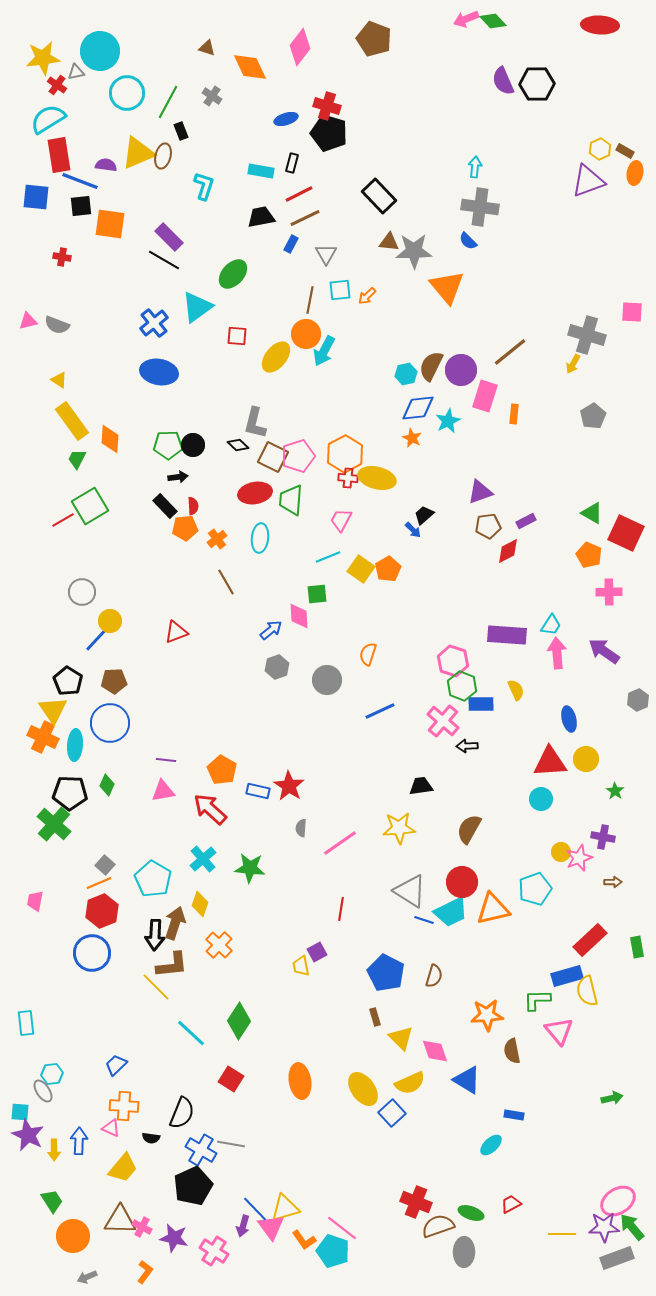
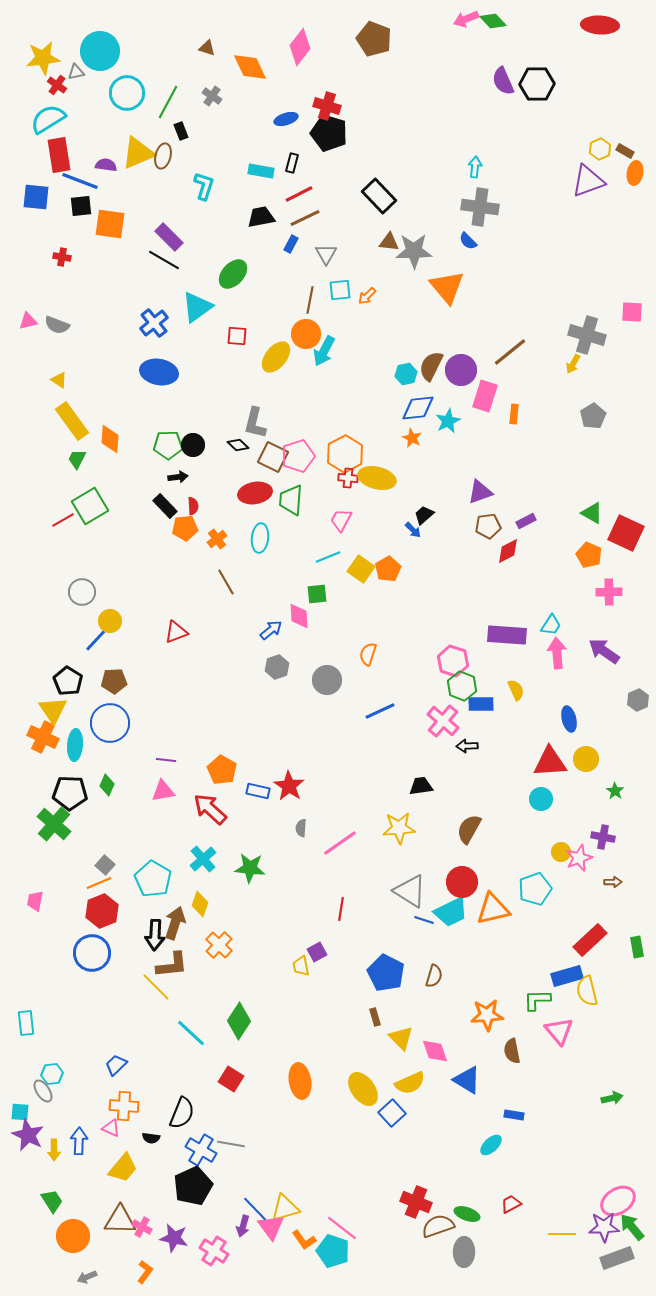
green ellipse at (471, 1213): moved 4 px left, 1 px down
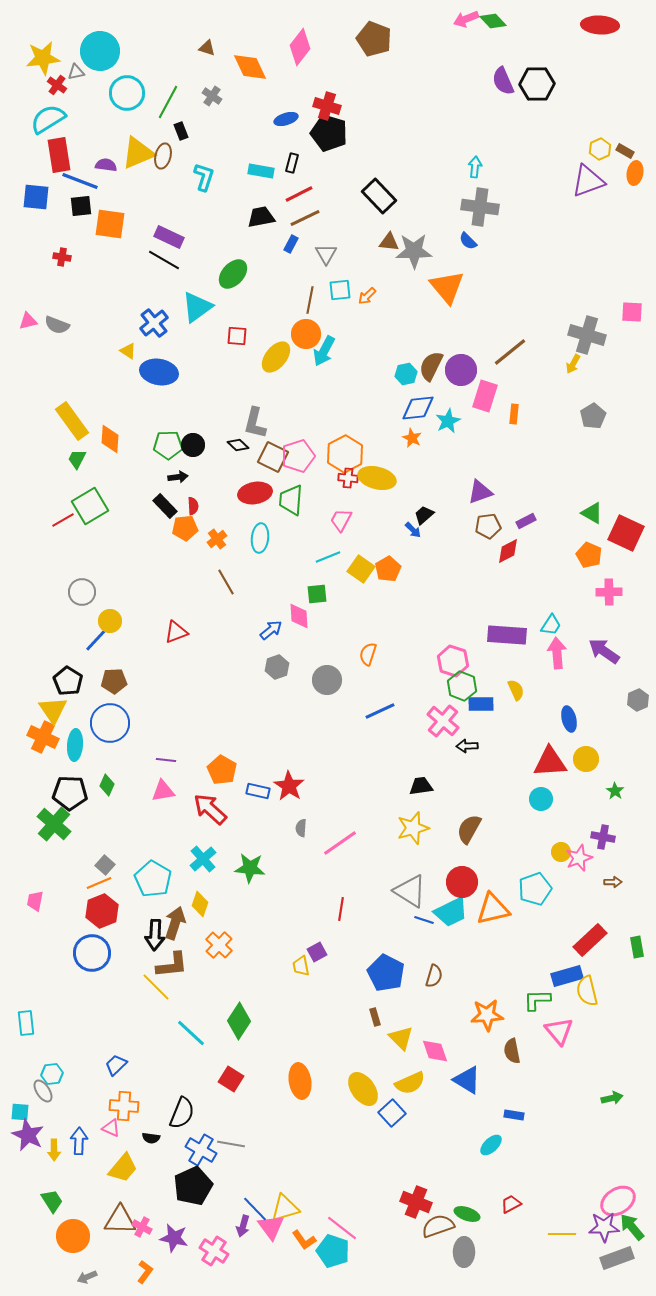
cyan L-shape at (204, 186): moved 9 px up
purple rectangle at (169, 237): rotated 20 degrees counterclockwise
yellow triangle at (59, 380): moved 69 px right, 29 px up
yellow star at (399, 828): moved 14 px right; rotated 12 degrees counterclockwise
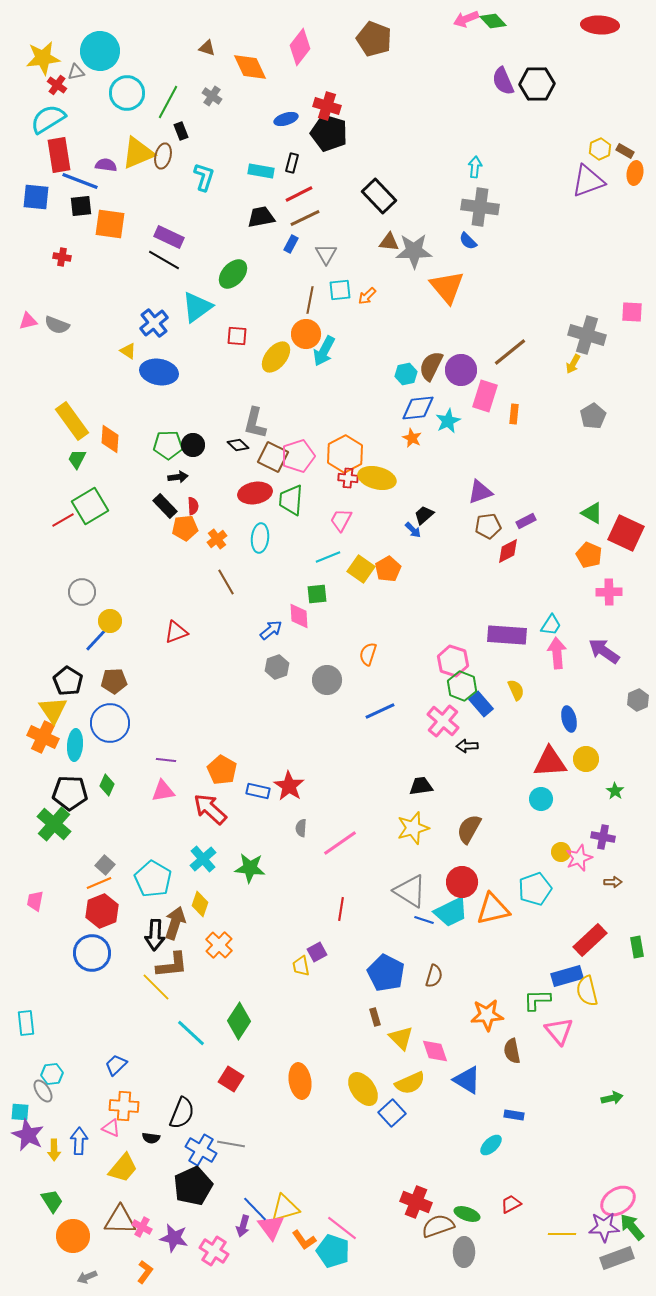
blue rectangle at (481, 704): rotated 50 degrees clockwise
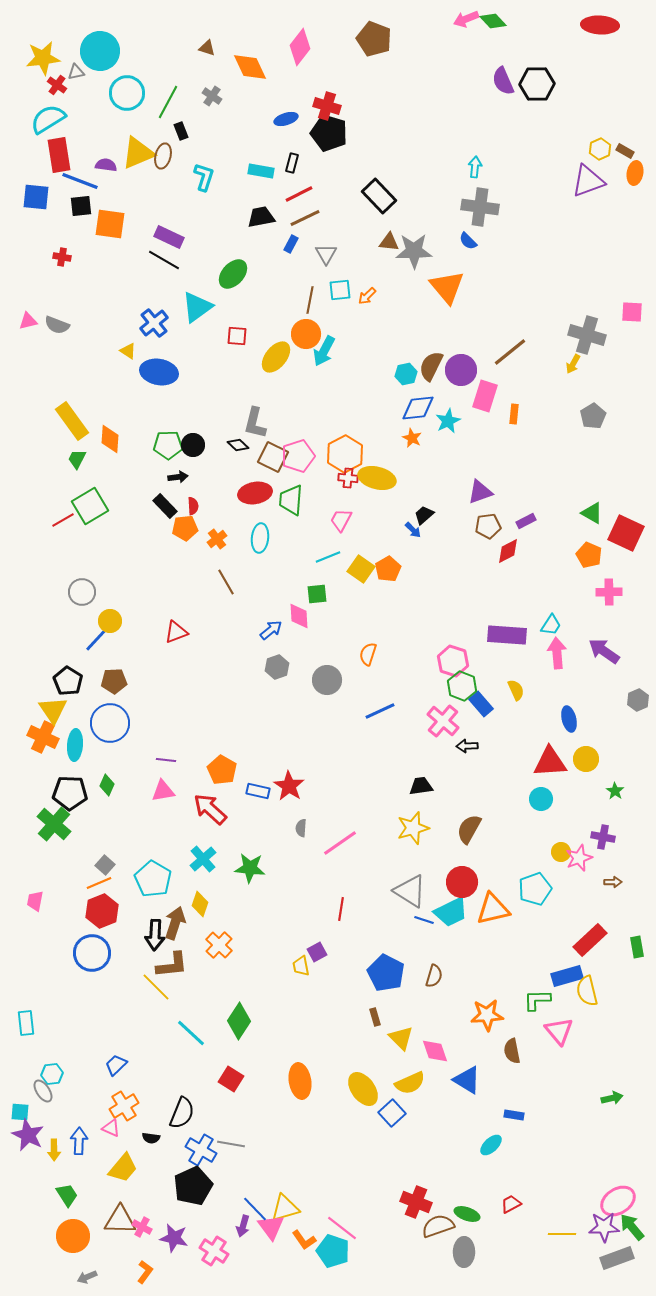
orange cross at (124, 1106): rotated 36 degrees counterclockwise
green trapezoid at (52, 1201): moved 15 px right, 6 px up
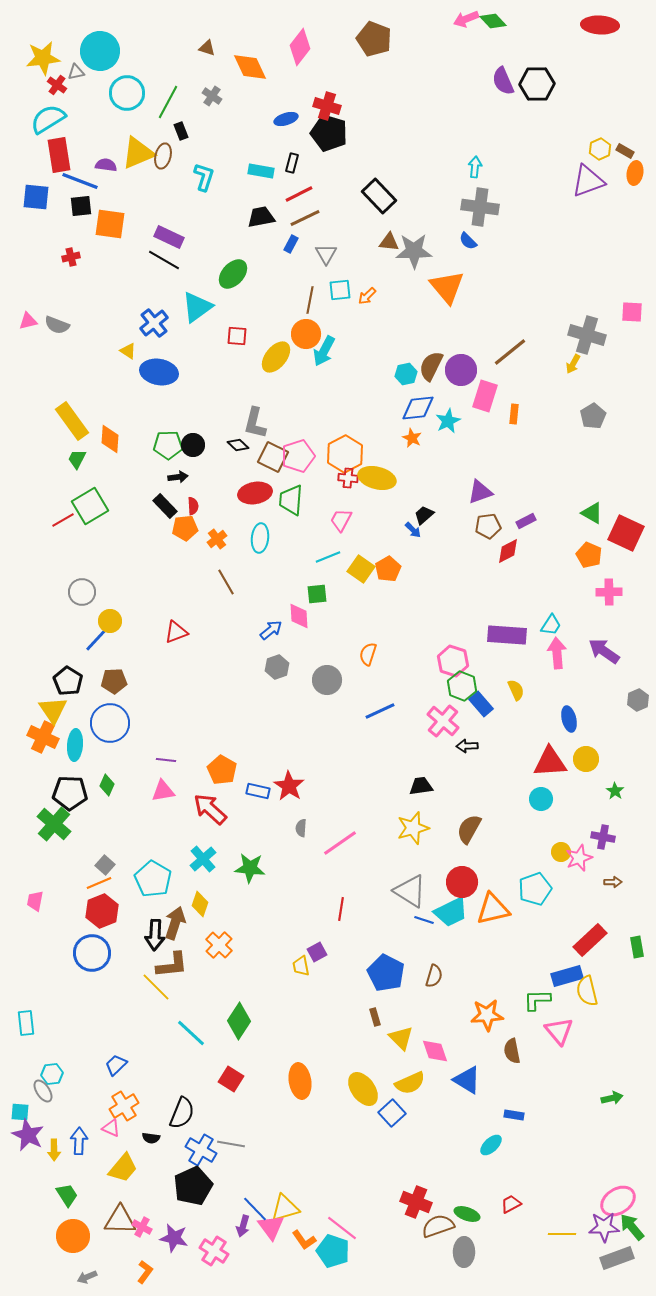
red cross at (62, 257): moved 9 px right; rotated 24 degrees counterclockwise
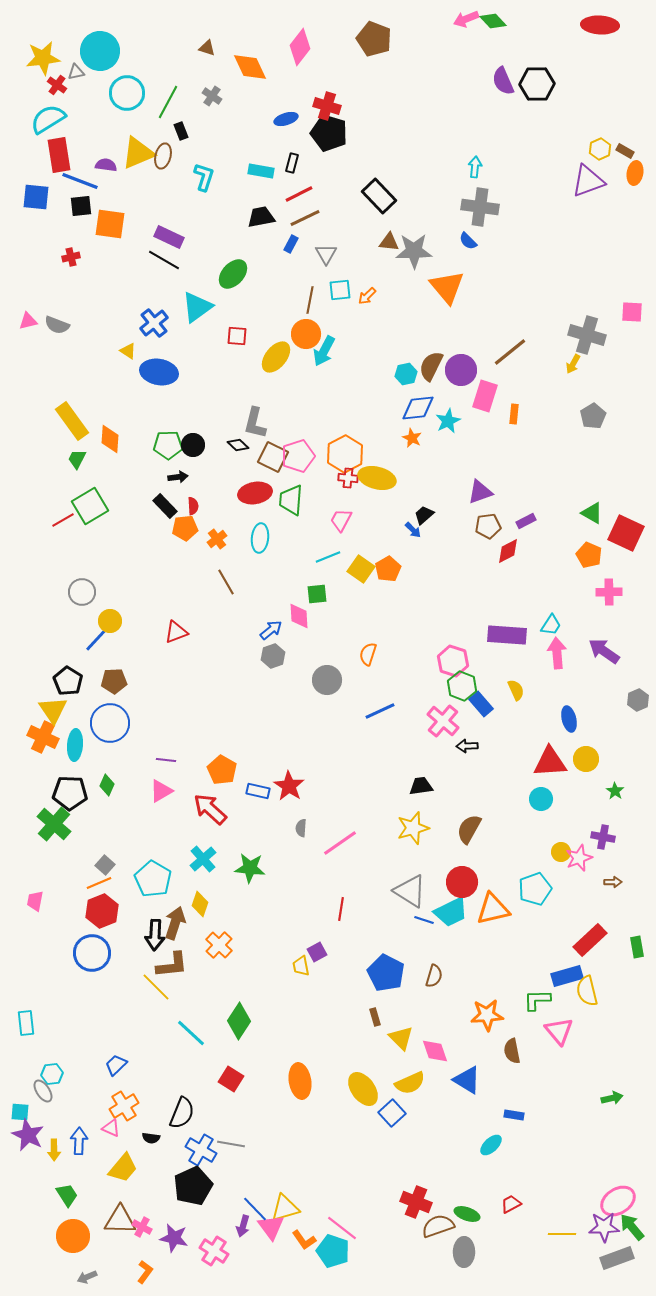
gray hexagon at (277, 667): moved 4 px left, 11 px up
pink triangle at (163, 791): moved 2 px left; rotated 20 degrees counterclockwise
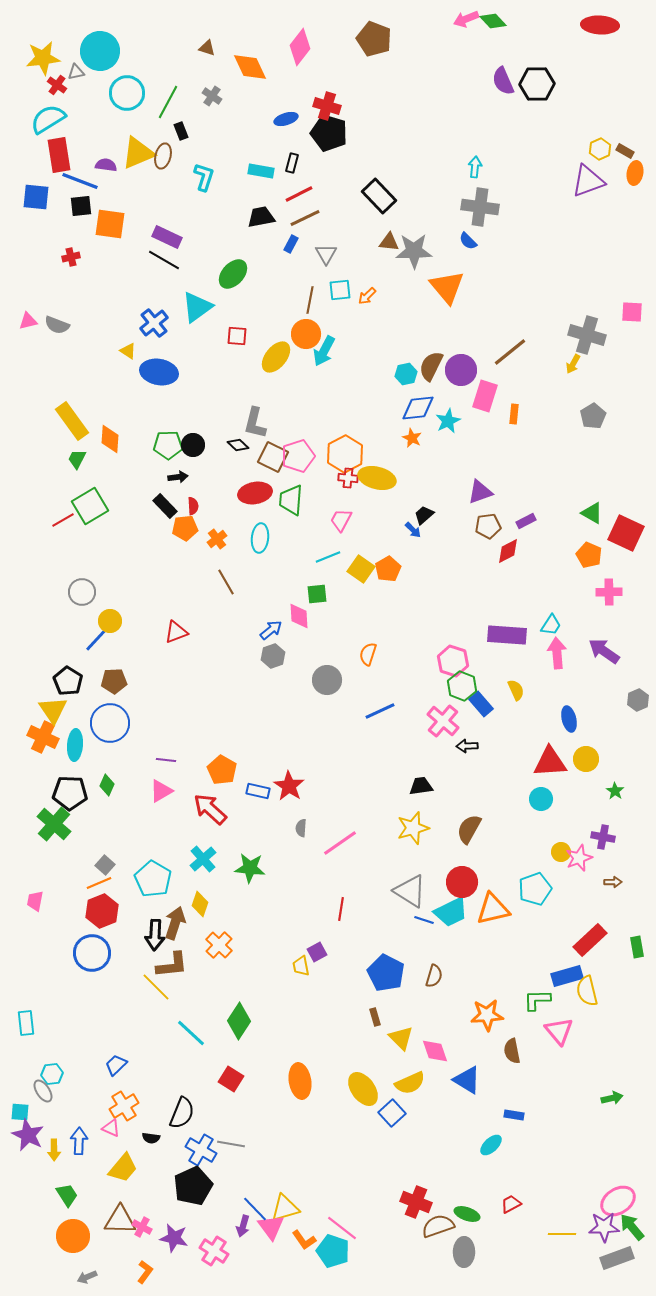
purple rectangle at (169, 237): moved 2 px left
